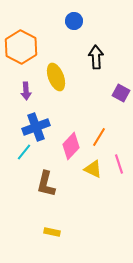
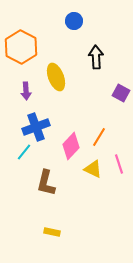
brown L-shape: moved 1 px up
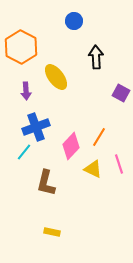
yellow ellipse: rotated 16 degrees counterclockwise
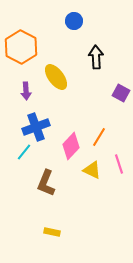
yellow triangle: moved 1 px left, 1 px down
brown L-shape: rotated 8 degrees clockwise
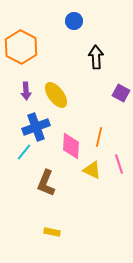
yellow ellipse: moved 18 px down
orange line: rotated 18 degrees counterclockwise
pink diamond: rotated 40 degrees counterclockwise
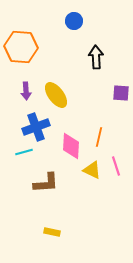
orange hexagon: rotated 24 degrees counterclockwise
purple square: rotated 24 degrees counterclockwise
cyan line: rotated 36 degrees clockwise
pink line: moved 3 px left, 2 px down
brown L-shape: rotated 116 degrees counterclockwise
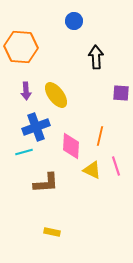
orange line: moved 1 px right, 1 px up
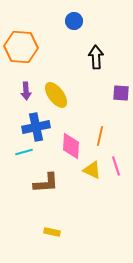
blue cross: rotated 8 degrees clockwise
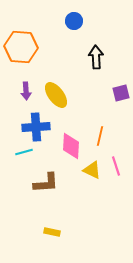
purple square: rotated 18 degrees counterclockwise
blue cross: rotated 8 degrees clockwise
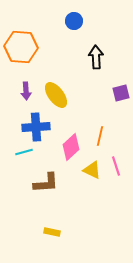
pink diamond: moved 1 px down; rotated 44 degrees clockwise
